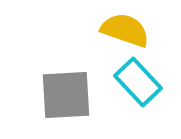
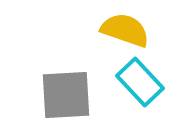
cyan rectangle: moved 2 px right
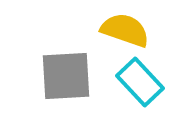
gray square: moved 19 px up
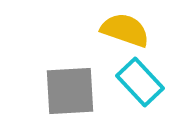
gray square: moved 4 px right, 15 px down
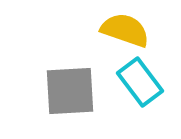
cyan rectangle: rotated 6 degrees clockwise
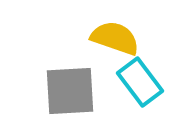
yellow semicircle: moved 10 px left, 8 px down
